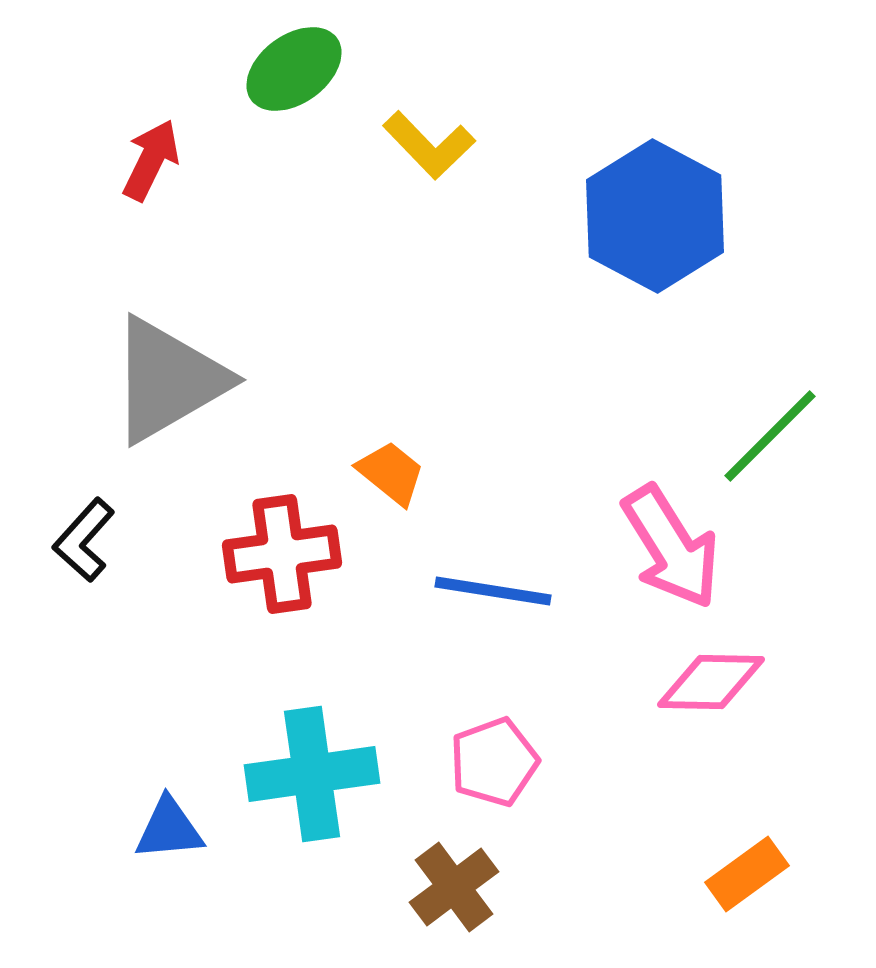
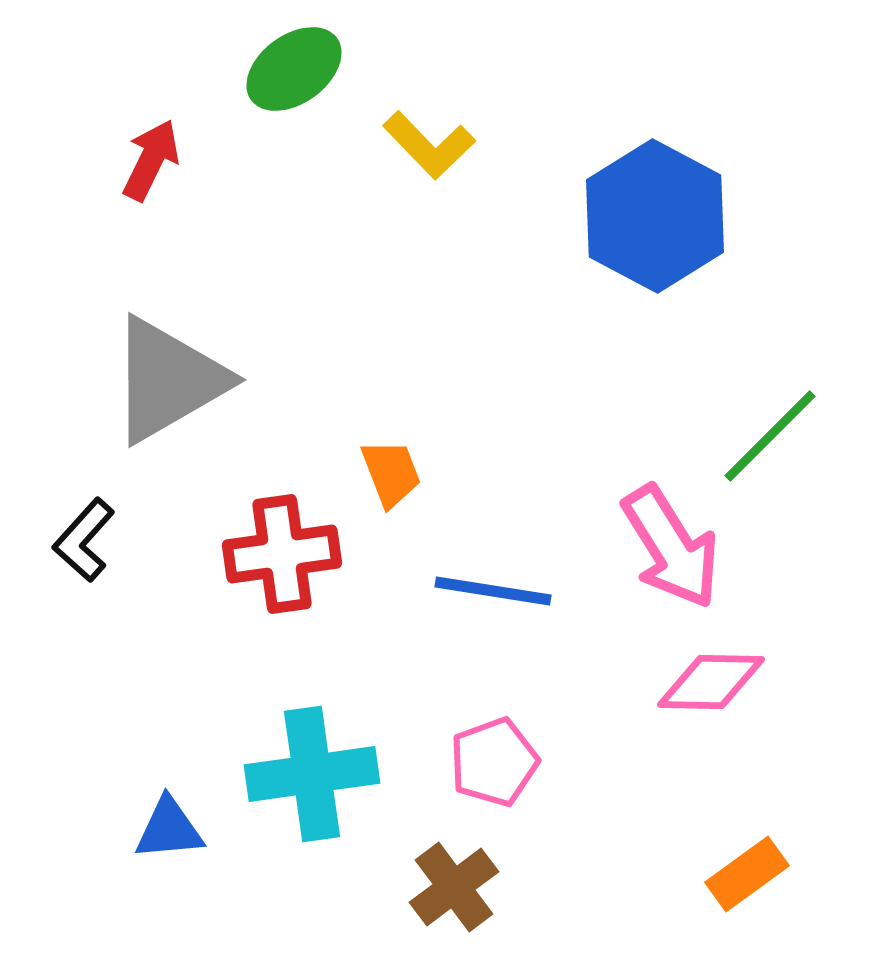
orange trapezoid: rotated 30 degrees clockwise
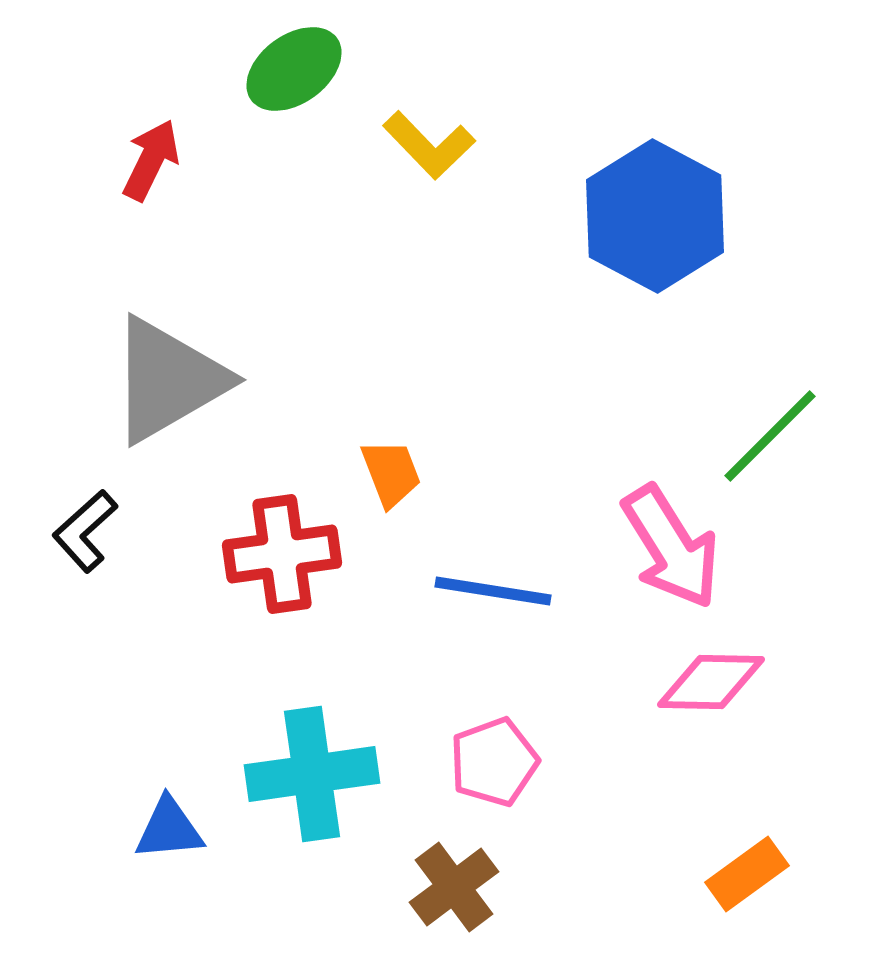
black L-shape: moved 1 px right, 9 px up; rotated 6 degrees clockwise
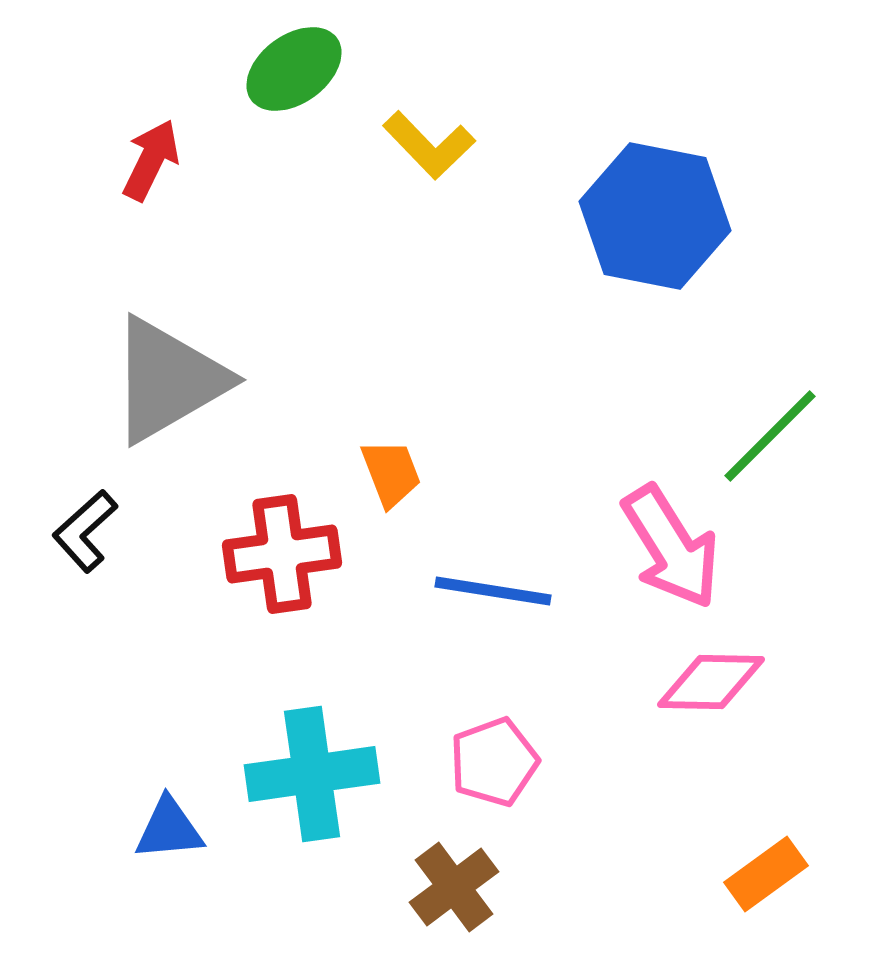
blue hexagon: rotated 17 degrees counterclockwise
orange rectangle: moved 19 px right
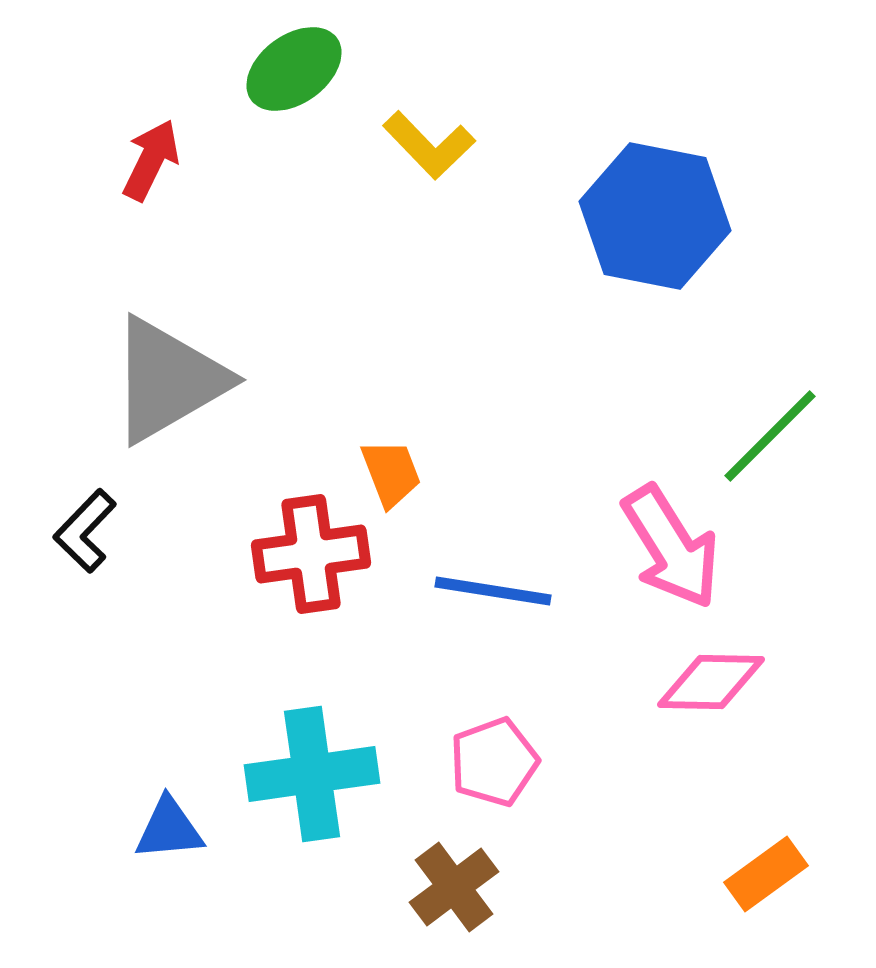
black L-shape: rotated 4 degrees counterclockwise
red cross: moved 29 px right
